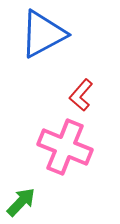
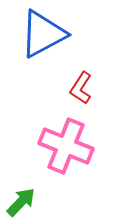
red L-shape: moved 7 px up; rotated 8 degrees counterclockwise
pink cross: moved 1 px right, 1 px up
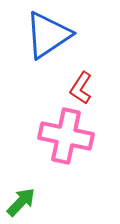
blue triangle: moved 5 px right, 1 px down; rotated 6 degrees counterclockwise
pink cross: moved 10 px up; rotated 10 degrees counterclockwise
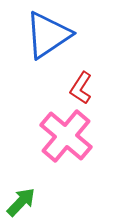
pink cross: rotated 28 degrees clockwise
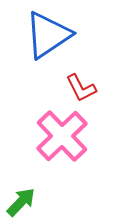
red L-shape: rotated 60 degrees counterclockwise
pink cross: moved 4 px left; rotated 6 degrees clockwise
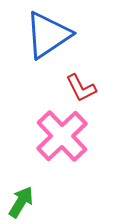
green arrow: rotated 12 degrees counterclockwise
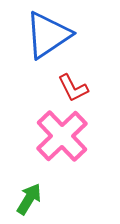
red L-shape: moved 8 px left
green arrow: moved 8 px right, 3 px up
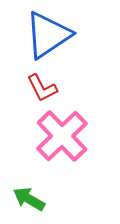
red L-shape: moved 31 px left
green arrow: rotated 92 degrees counterclockwise
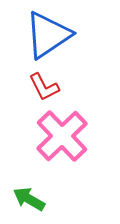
red L-shape: moved 2 px right, 1 px up
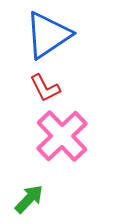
red L-shape: moved 1 px right, 1 px down
green arrow: rotated 104 degrees clockwise
